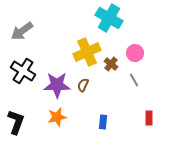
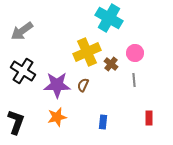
gray line: rotated 24 degrees clockwise
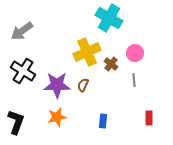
blue rectangle: moved 1 px up
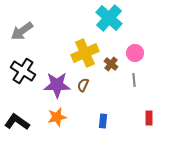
cyan cross: rotated 12 degrees clockwise
yellow cross: moved 2 px left, 1 px down
black L-shape: moved 1 px right; rotated 75 degrees counterclockwise
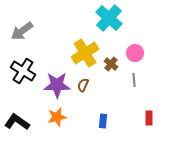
yellow cross: rotated 8 degrees counterclockwise
